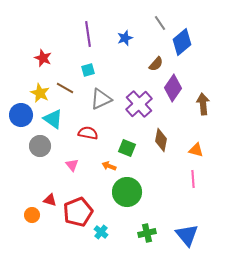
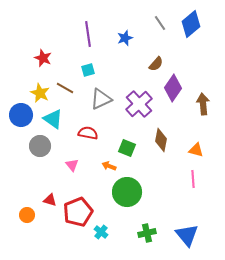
blue diamond: moved 9 px right, 18 px up
orange circle: moved 5 px left
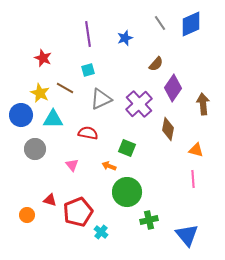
blue diamond: rotated 16 degrees clockwise
cyan triangle: rotated 35 degrees counterclockwise
brown diamond: moved 7 px right, 11 px up
gray circle: moved 5 px left, 3 px down
green cross: moved 2 px right, 13 px up
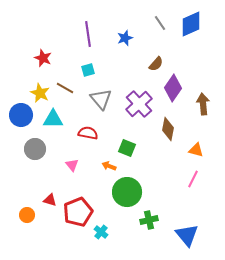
gray triangle: rotated 45 degrees counterclockwise
pink line: rotated 30 degrees clockwise
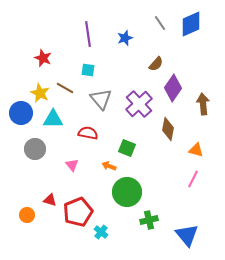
cyan square: rotated 24 degrees clockwise
blue circle: moved 2 px up
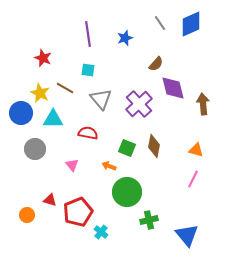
purple diamond: rotated 48 degrees counterclockwise
brown diamond: moved 14 px left, 17 px down
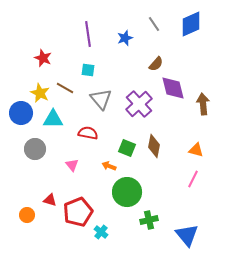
gray line: moved 6 px left, 1 px down
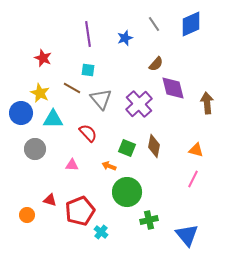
brown line: moved 7 px right
brown arrow: moved 4 px right, 1 px up
red semicircle: rotated 36 degrees clockwise
pink triangle: rotated 48 degrees counterclockwise
red pentagon: moved 2 px right, 1 px up
